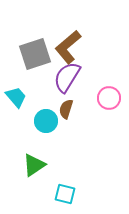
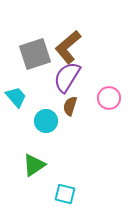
brown semicircle: moved 4 px right, 3 px up
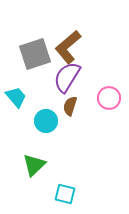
green triangle: rotated 10 degrees counterclockwise
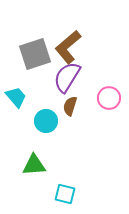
green triangle: rotated 40 degrees clockwise
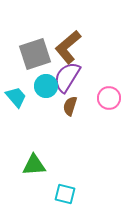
cyan circle: moved 35 px up
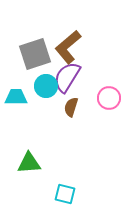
cyan trapezoid: rotated 50 degrees counterclockwise
brown semicircle: moved 1 px right, 1 px down
green triangle: moved 5 px left, 2 px up
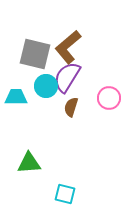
gray square: rotated 32 degrees clockwise
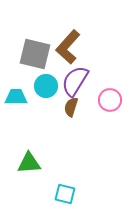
brown L-shape: rotated 8 degrees counterclockwise
purple semicircle: moved 8 px right, 4 px down
pink circle: moved 1 px right, 2 px down
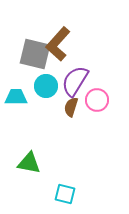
brown L-shape: moved 10 px left, 3 px up
pink circle: moved 13 px left
green triangle: rotated 15 degrees clockwise
